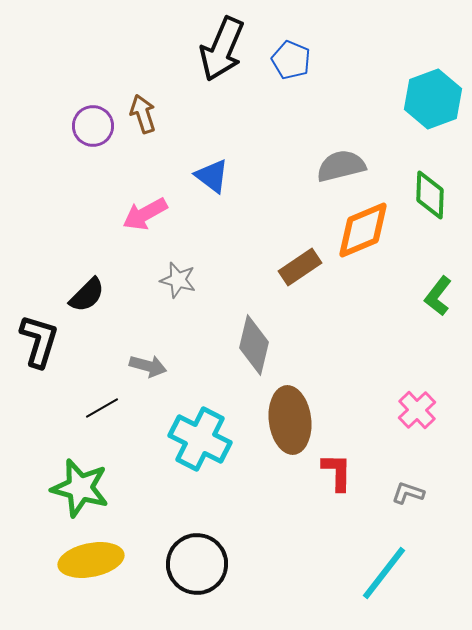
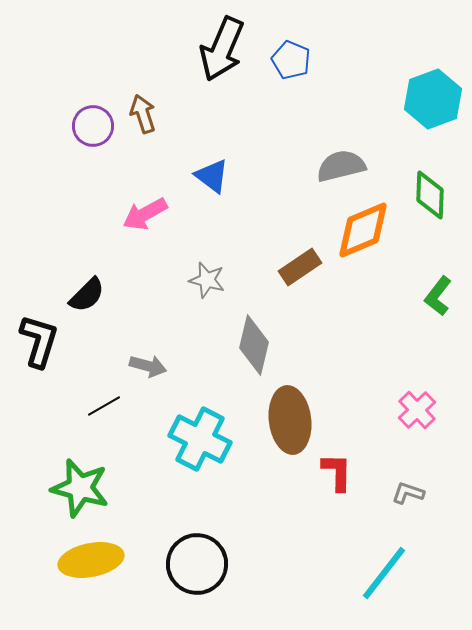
gray star: moved 29 px right
black line: moved 2 px right, 2 px up
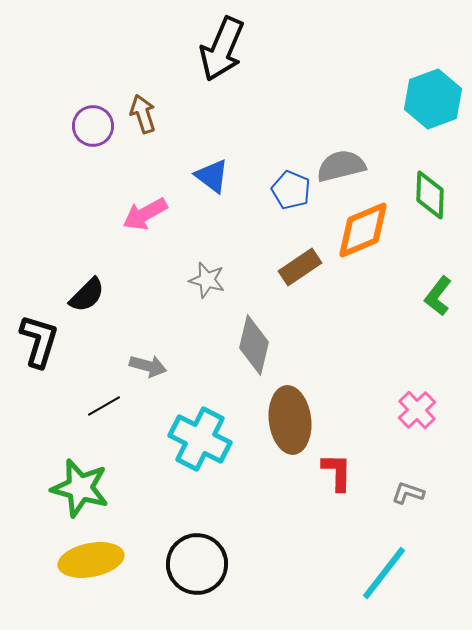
blue pentagon: moved 130 px down
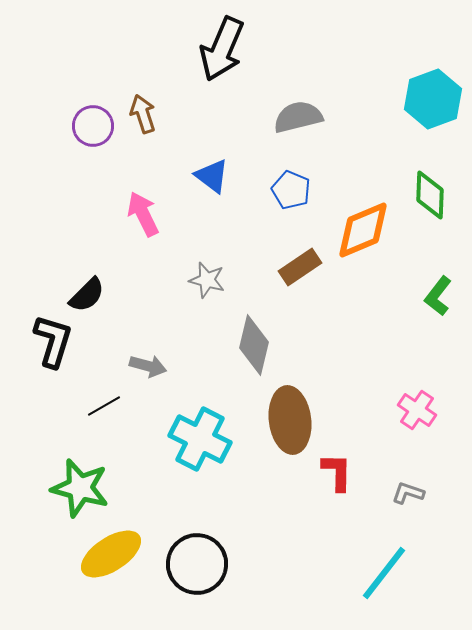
gray semicircle: moved 43 px left, 49 px up
pink arrow: moved 2 px left; rotated 93 degrees clockwise
black L-shape: moved 14 px right
pink cross: rotated 12 degrees counterclockwise
yellow ellipse: moved 20 px right, 6 px up; rotated 22 degrees counterclockwise
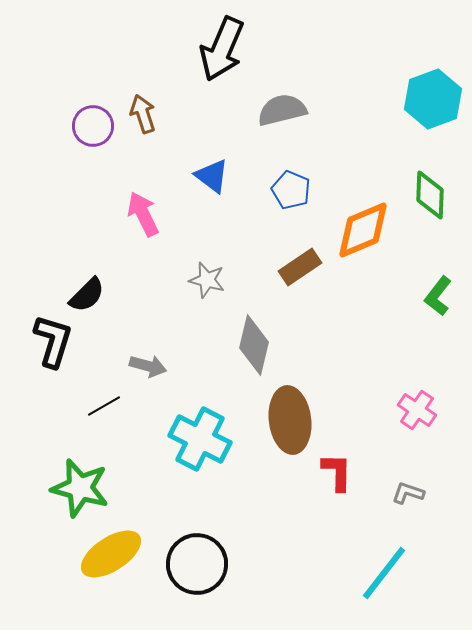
gray semicircle: moved 16 px left, 7 px up
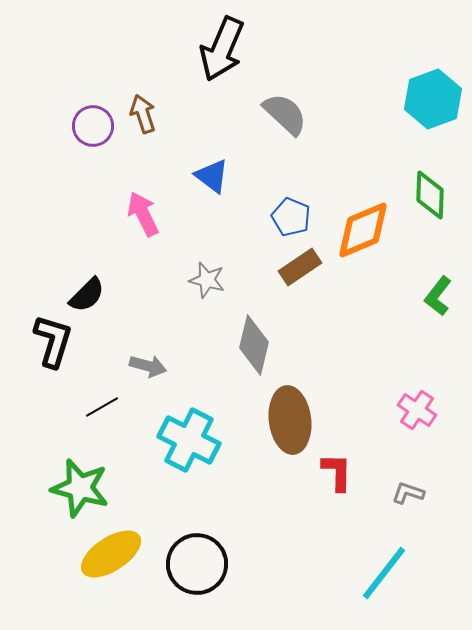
gray semicircle: moved 3 px right, 4 px down; rotated 57 degrees clockwise
blue pentagon: moved 27 px down
black line: moved 2 px left, 1 px down
cyan cross: moved 11 px left, 1 px down
